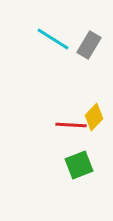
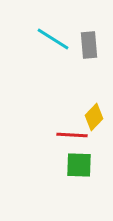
gray rectangle: rotated 36 degrees counterclockwise
red line: moved 1 px right, 10 px down
green square: rotated 24 degrees clockwise
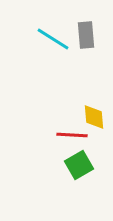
gray rectangle: moved 3 px left, 10 px up
yellow diamond: rotated 48 degrees counterclockwise
green square: rotated 32 degrees counterclockwise
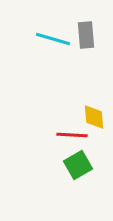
cyan line: rotated 16 degrees counterclockwise
green square: moved 1 px left
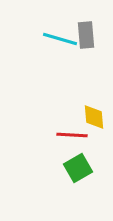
cyan line: moved 7 px right
green square: moved 3 px down
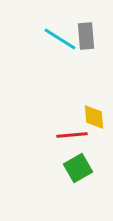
gray rectangle: moved 1 px down
cyan line: rotated 16 degrees clockwise
red line: rotated 8 degrees counterclockwise
